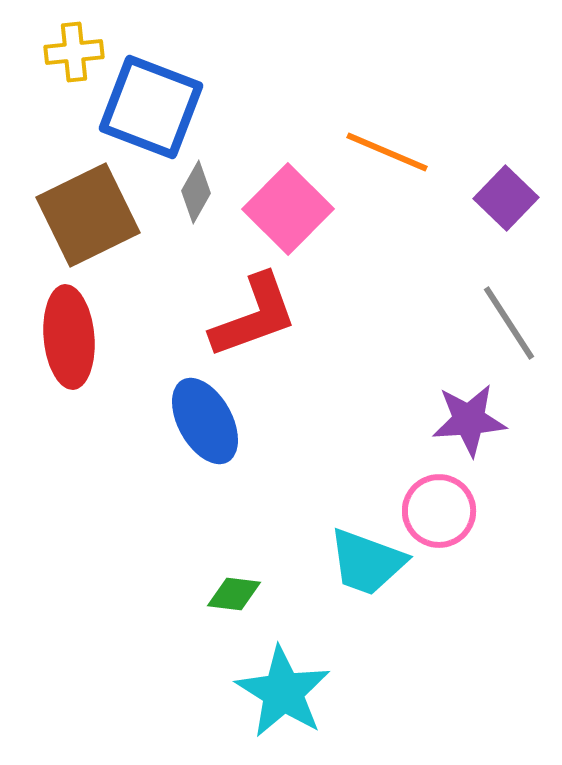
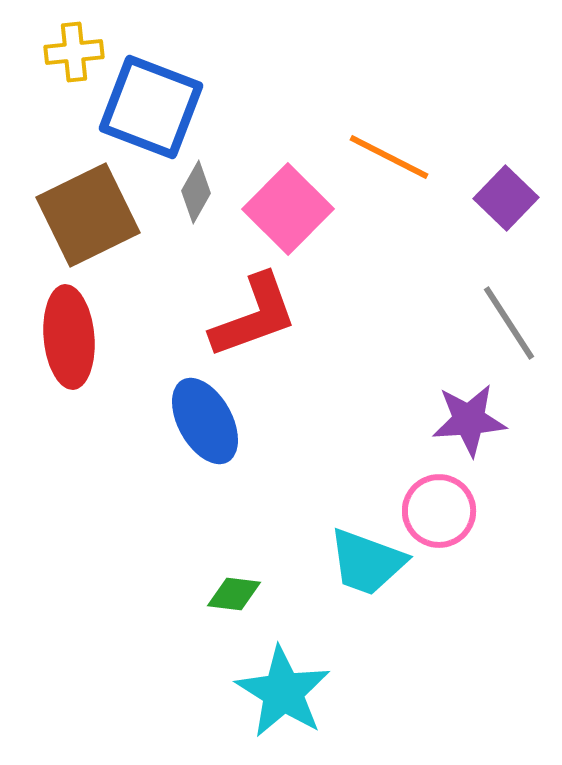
orange line: moved 2 px right, 5 px down; rotated 4 degrees clockwise
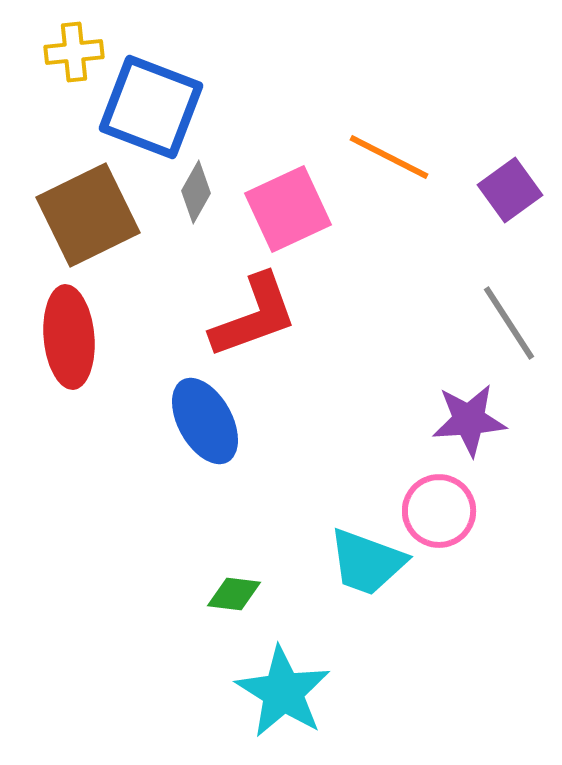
purple square: moved 4 px right, 8 px up; rotated 10 degrees clockwise
pink square: rotated 20 degrees clockwise
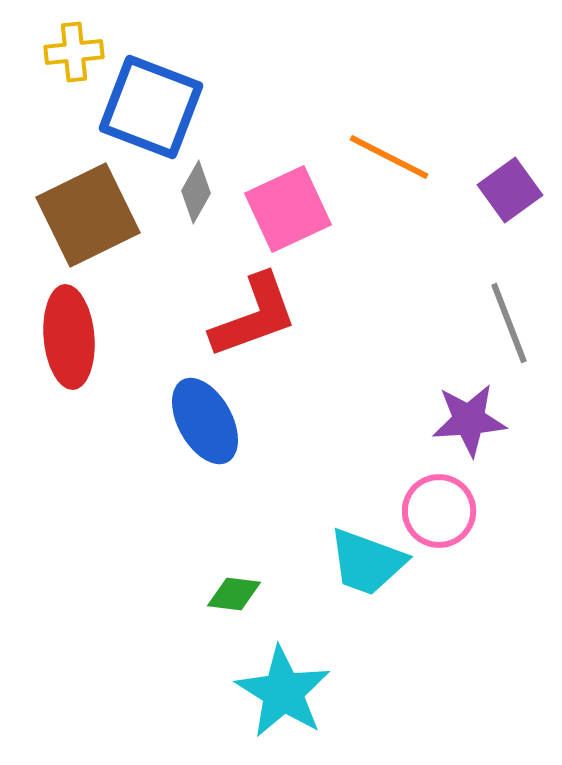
gray line: rotated 12 degrees clockwise
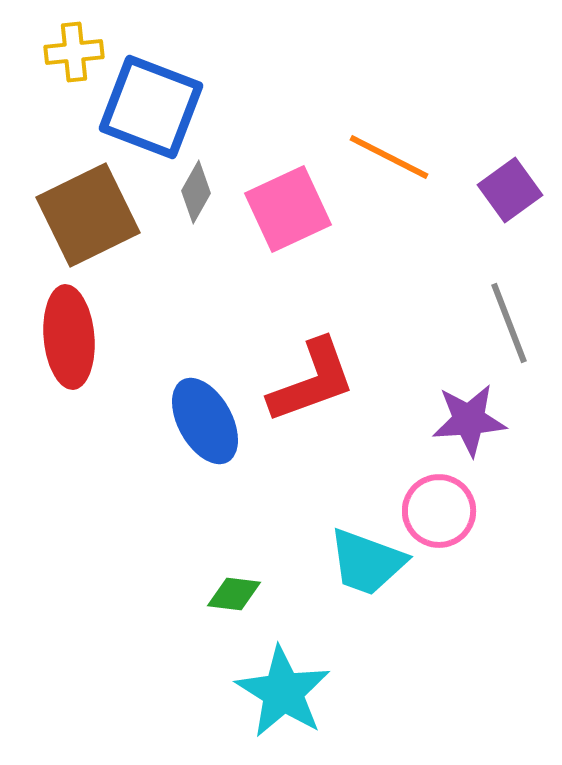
red L-shape: moved 58 px right, 65 px down
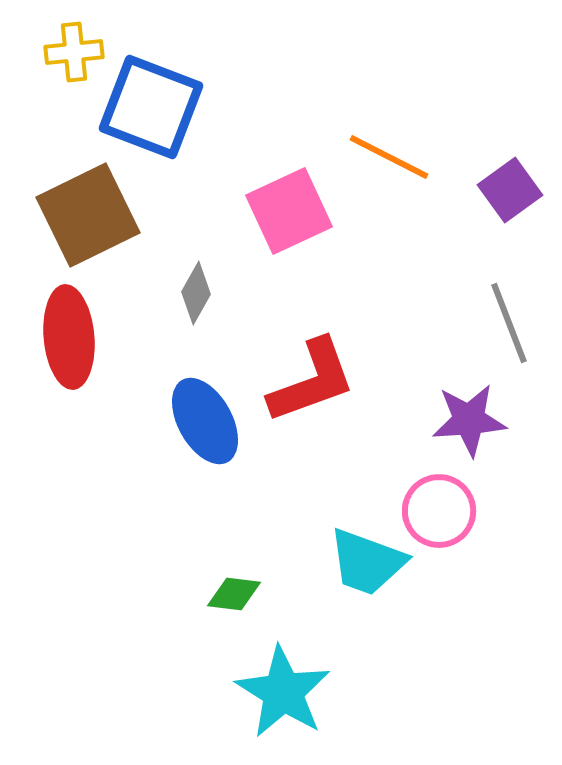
gray diamond: moved 101 px down
pink square: moved 1 px right, 2 px down
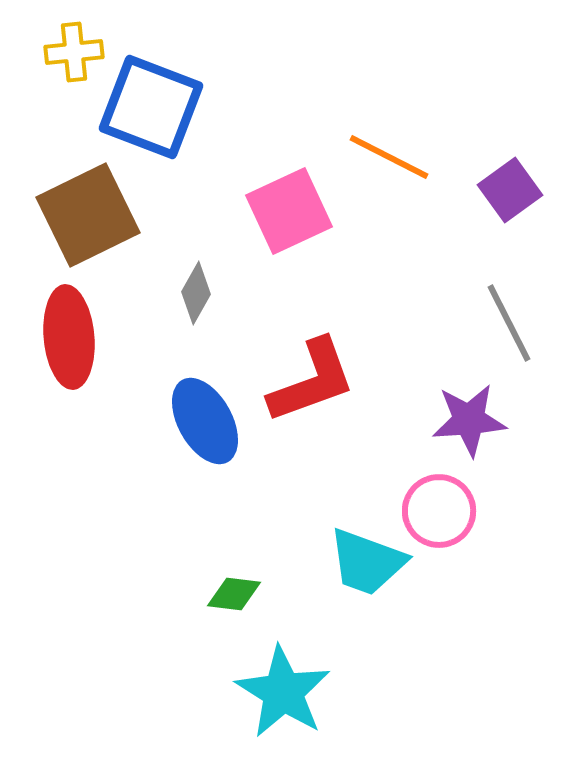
gray line: rotated 6 degrees counterclockwise
